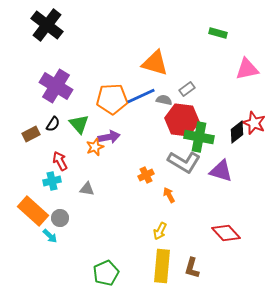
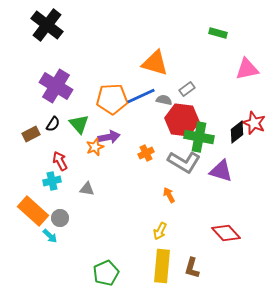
orange cross: moved 22 px up
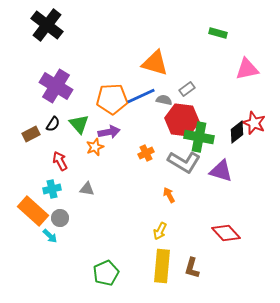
purple arrow: moved 5 px up
cyan cross: moved 8 px down
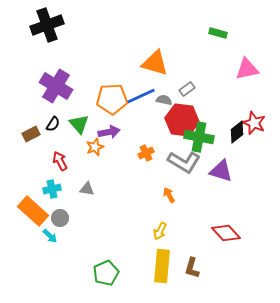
black cross: rotated 32 degrees clockwise
